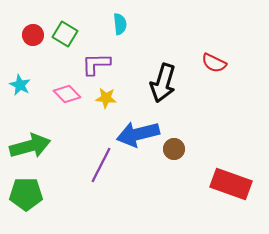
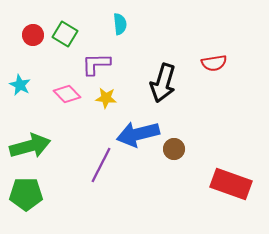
red semicircle: rotated 35 degrees counterclockwise
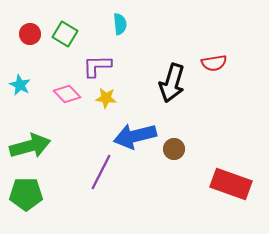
red circle: moved 3 px left, 1 px up
purple L-shape: moved 1 px right, 2 px down
black arrow: moved 9 px right
blue arrow: moved 3 px left, 2 px down
purple line: moved 7 px down
